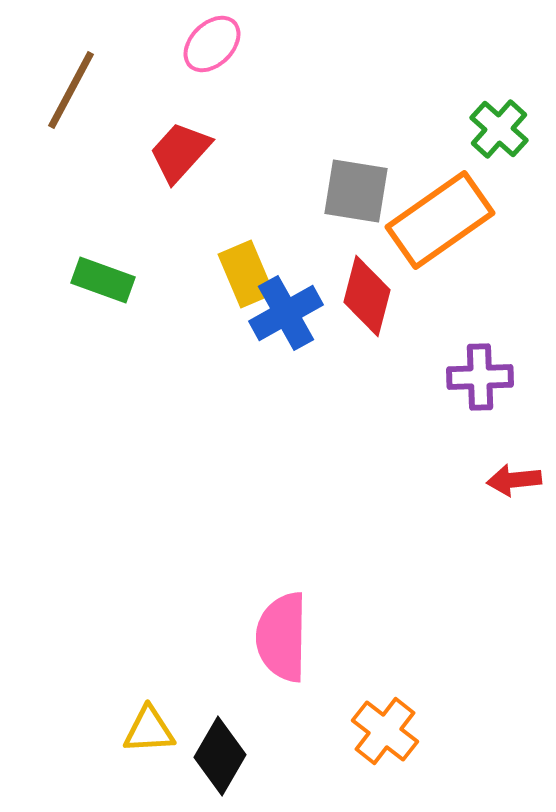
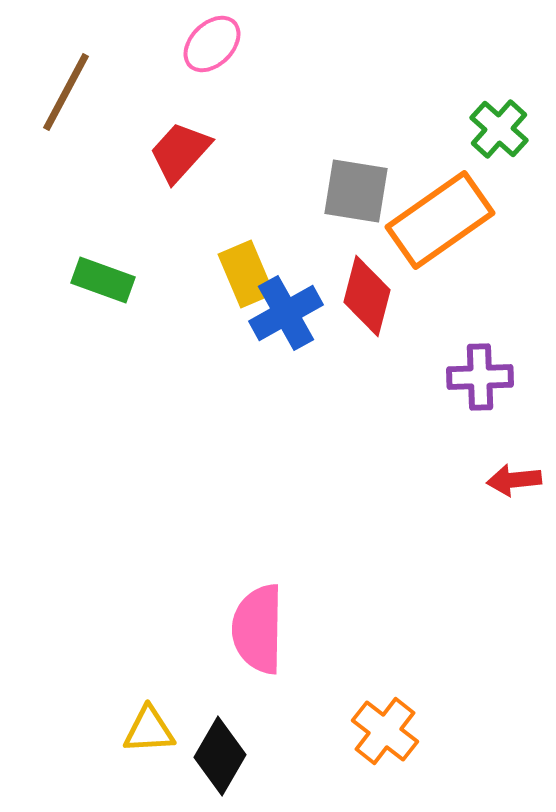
brown line: moved 5 px left, 2 px down
pink semicircle: moved 24 px left, 8 px up
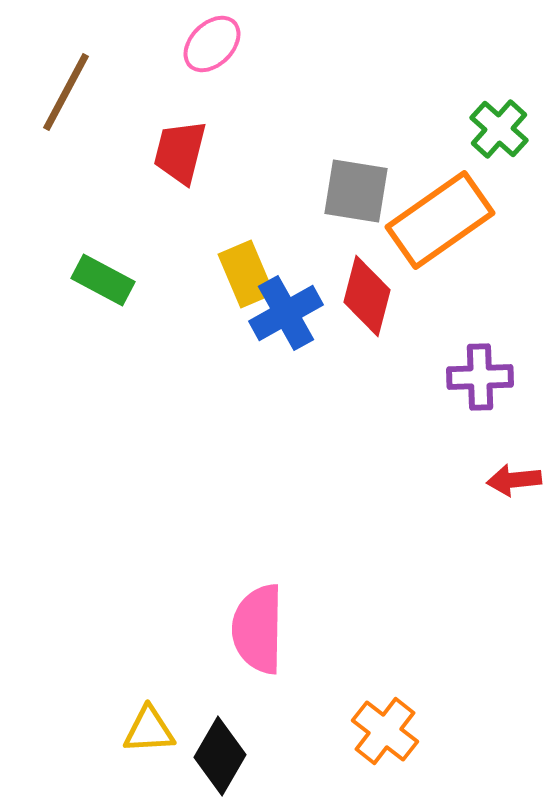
red trapezoid: rotated 28 degrees counterclockwise
green rectangle: rotated 8 degrees clockwise
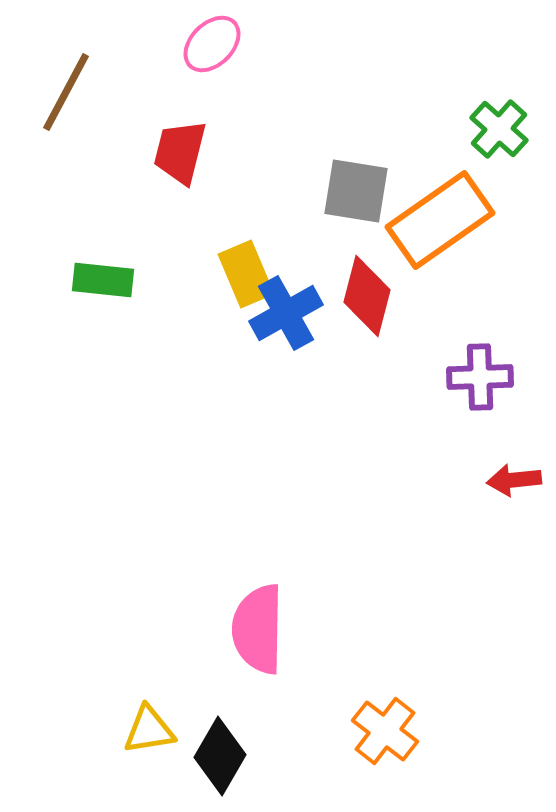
green rectangle: rotated 22 degrees counterclockwise
yellow triangle: rotated 6 degrees counterclockwise
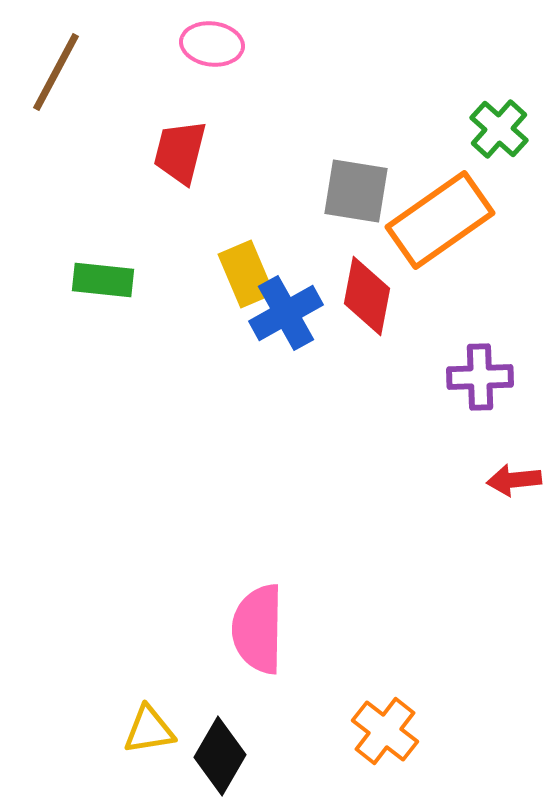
pink ellipse: rotated 52 degrees clockwise
brown line: moved 10 px left, 20 px up
red diamond: rotated 4 degrees counterclockwise
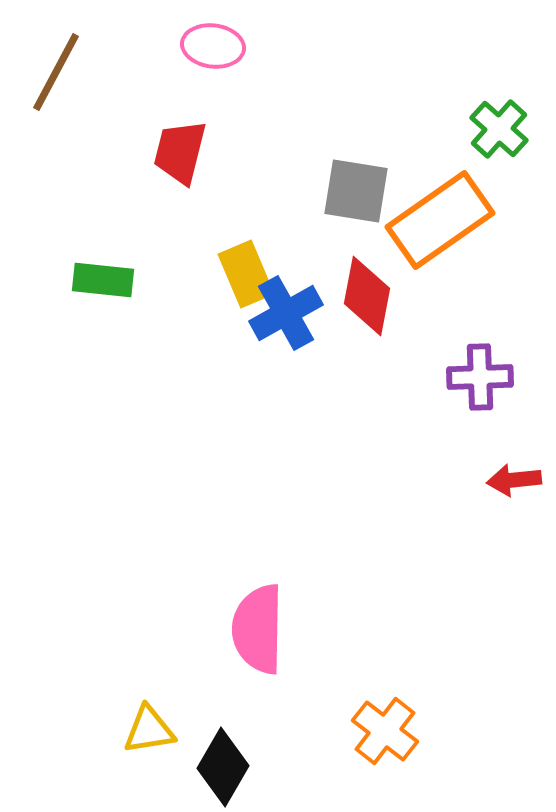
pink ellipse: moved 1 px right, 2 px down
black diamond: moved 3 px right, 11 px down
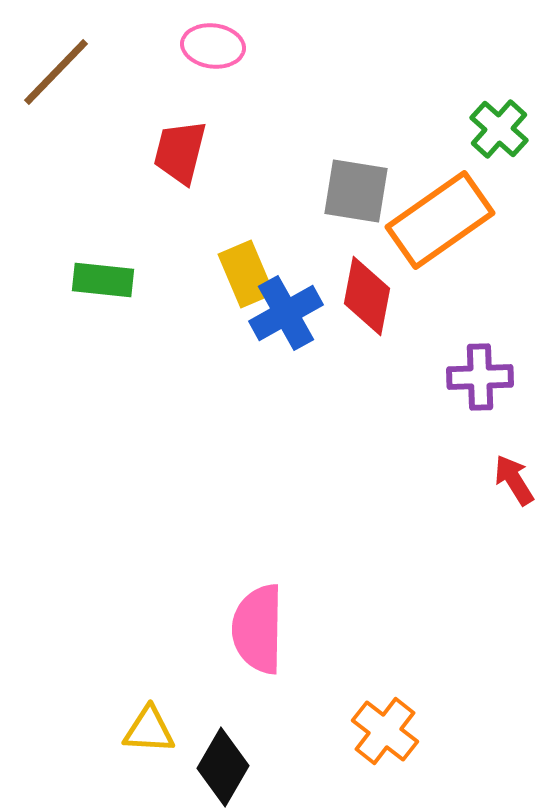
brown line: rotated 16 degrees clockwise
red arrow: rotated 64 degrees clockwise
yellow triangle: rotated 12 degrees clockwise
